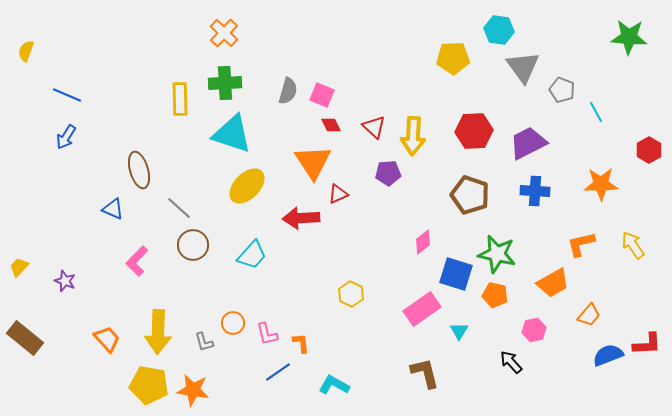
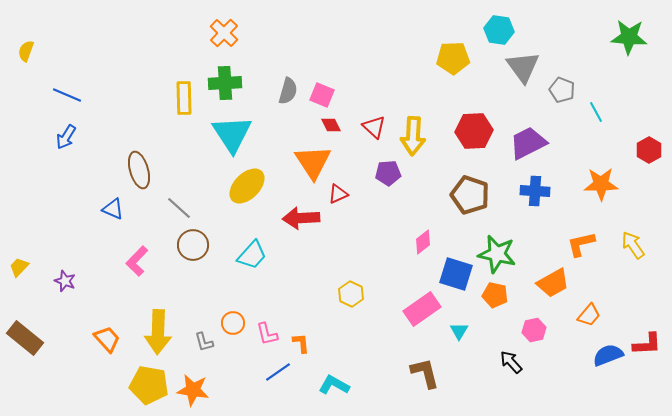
yellow rectangle at (180, 99): moved 4 px right, 1 px up
cyan triangle at (232, 134): rotated 39 degrees clockwise
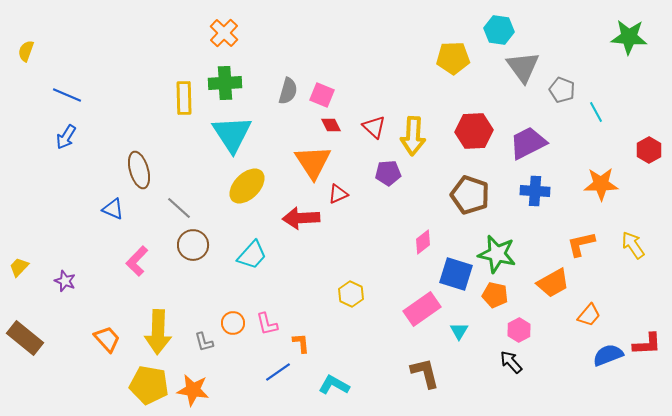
pink hexagon at (534, 330): moved 15 px left; rotated 15 degrees counterclockwise
pink L-shape at (267, 334): moved 10 px up
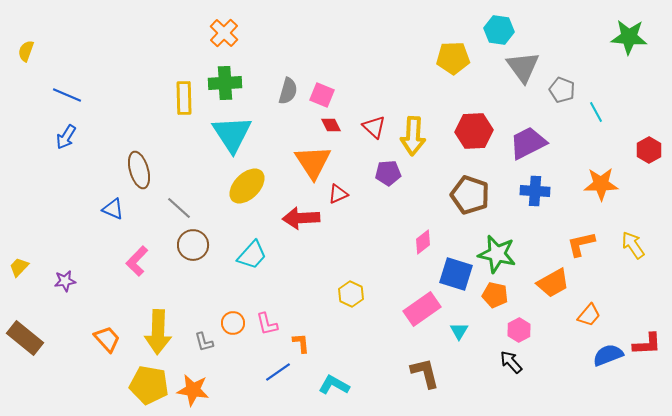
purple star at (65, 281): rotated 30 degrees counterclockwise
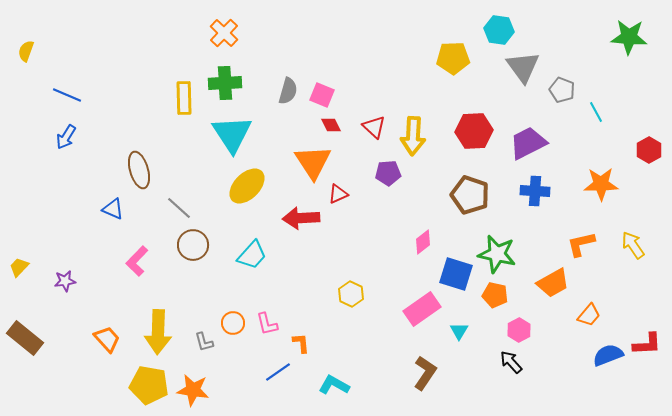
brown L-shape at (425, 373): rotated 48 degrees clockwise
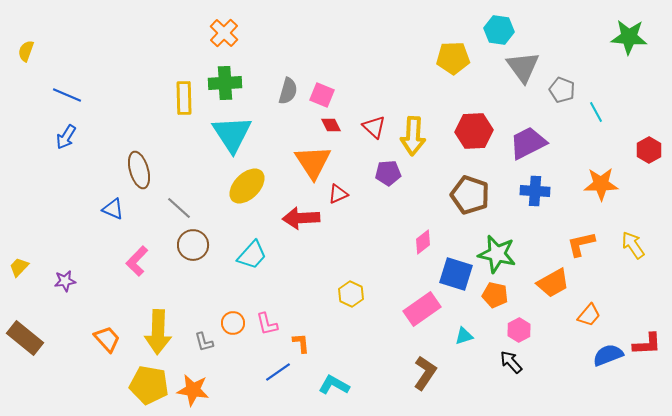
cyan triangle at (459, 331): moved 5 px right, 5 px down; rotated 42 degrees clockwise
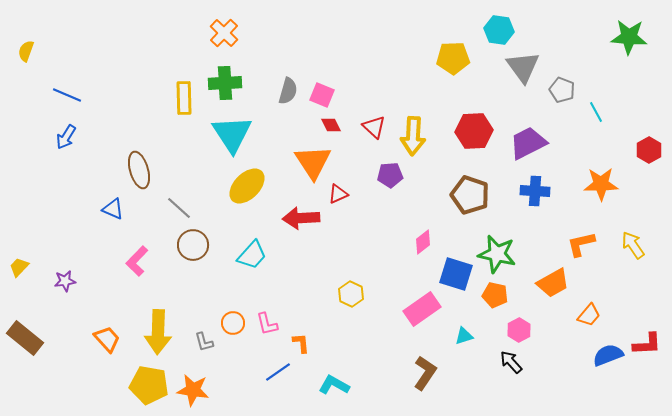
purple pentagon at (388, 173): moved 2 px right, 2 px down
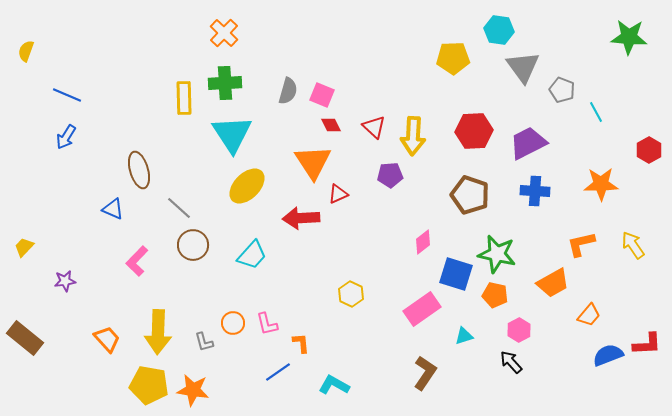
yellow trapezoid at (19, 267): moved 5 px right, 20 px up
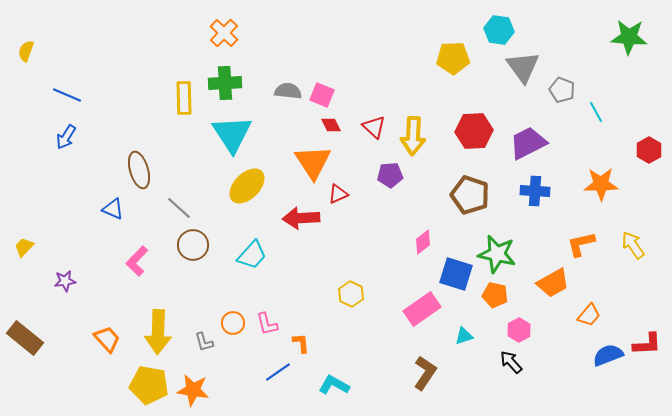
gray semicircle at (288, 91): rotated 100 degrees counterclockwise
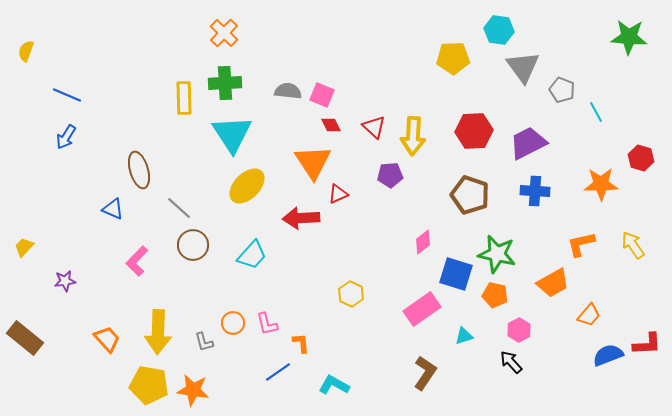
red hexagon at (649, 150): moved 8 px left, 8 px down; rotated 15 degrees counterclockwise
